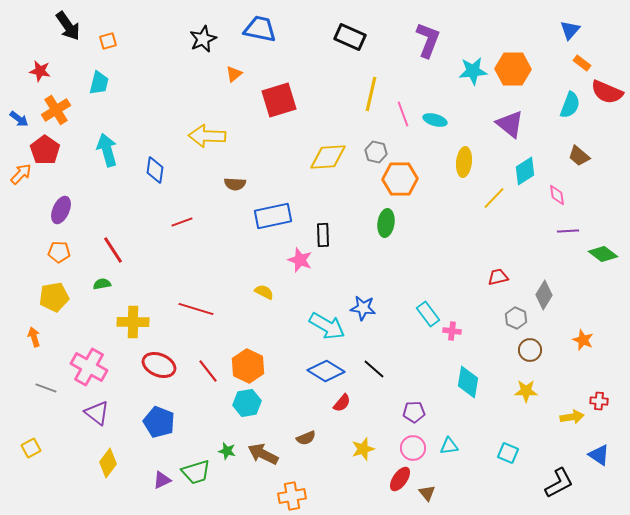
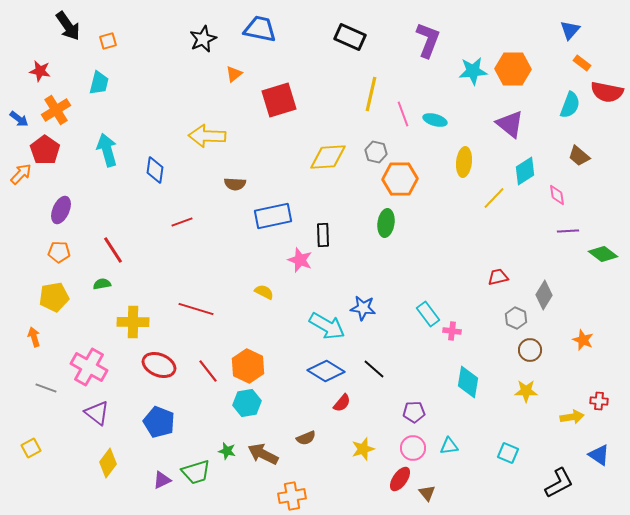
red semicircle at (607, 92): rotated 12 degrees counterclockwise
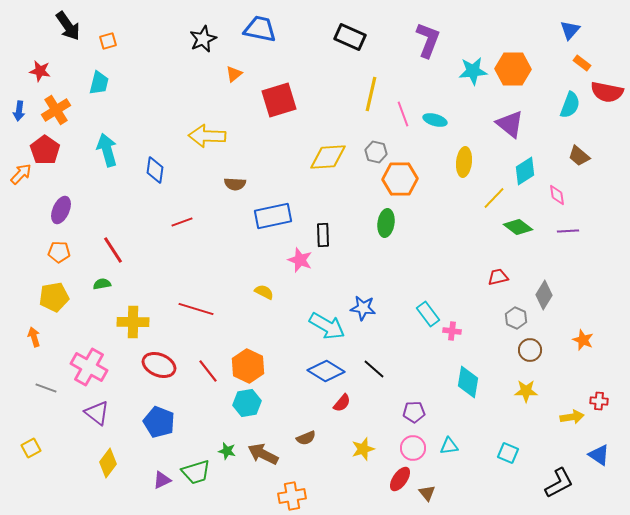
blue arrow at (19, 119): moved 8 px up; rotated 60 degrees clockwise
green diamond at (603, 254): moved 85 px left, 27 px up
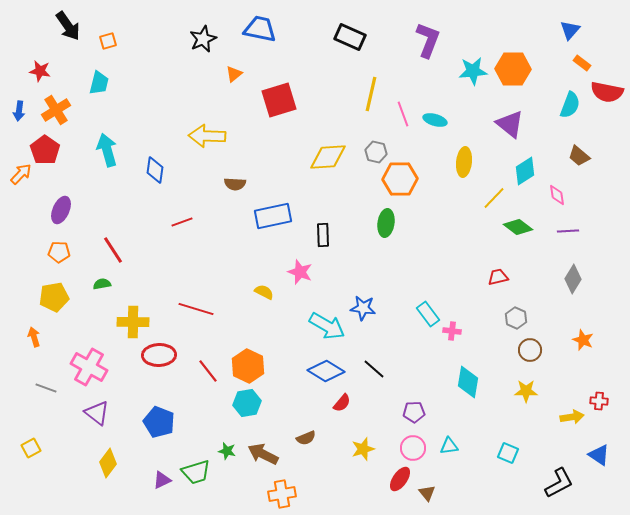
pink star at (300, 260): moved 12 px down
gray diamond at (544, 295): moved 29 px right, 16 px up
red ellipse at (159, 365): moved 10 px up; rotated 24 degrees counterclockwise
orange cross at (292, 496): moved 10 px left, 2 px up
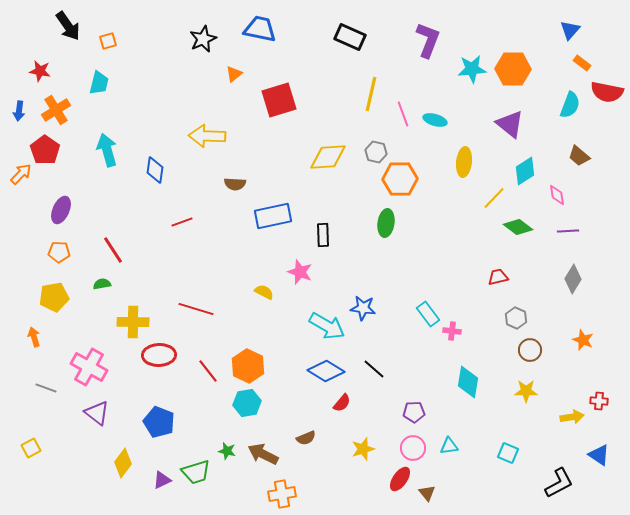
cyan star at (473, 71): moved 1 px left, 2 px up
yellow diamond at (108, 463): moved 15 px right
